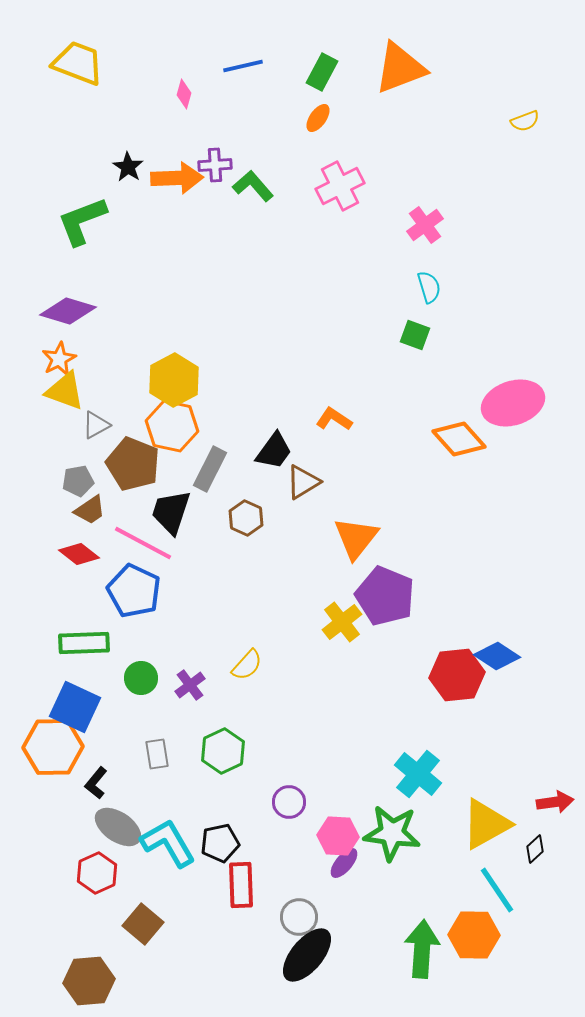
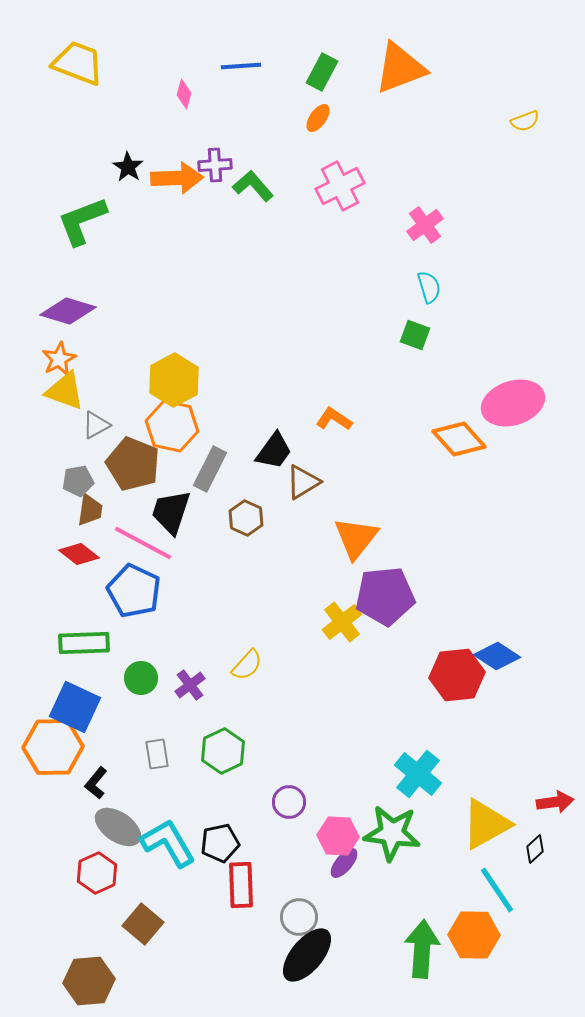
blue line at (243, 66): moved 2 px left; rotated 9 degrees clockwise
brown trapezoid at (90, 510): rotated 48 degrees counterclockwise
purple pentagon at (385, 596): rotated 28 degrees counterclockwise
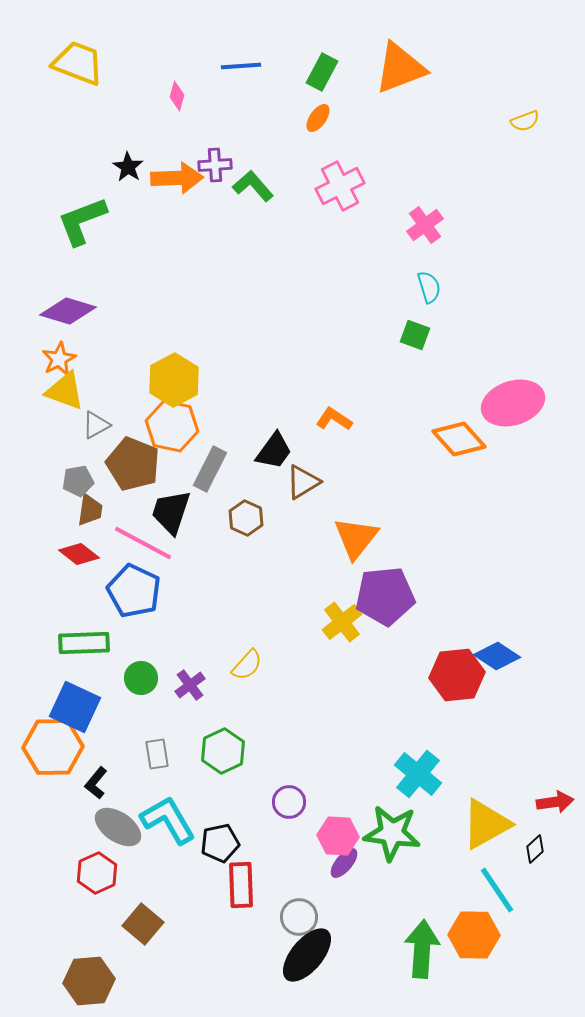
pink diamond at (184, 94): moved 7 px left, 2 px down
cyan L-shape at (168, 843): moved 23 px up
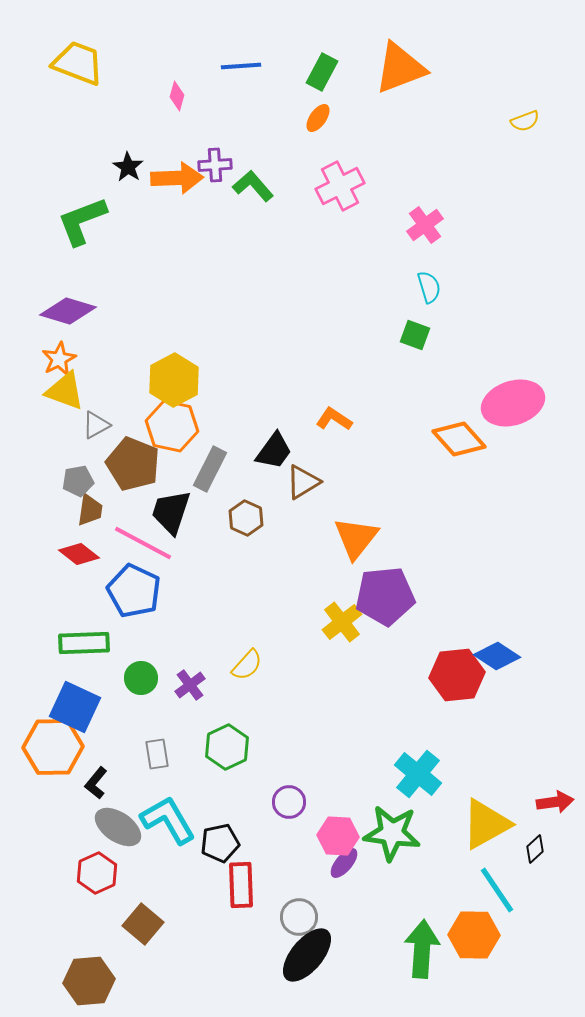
green hexagon at (223, 751): moved 4 px right, 4 px up
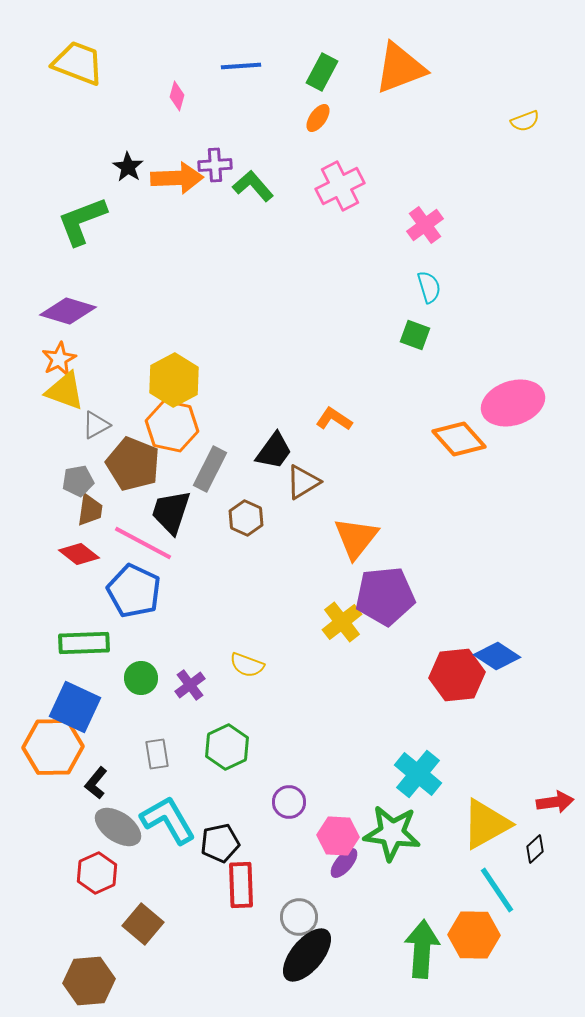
yellow semicircle at (247, 665): rotated 68 degrees clockwise
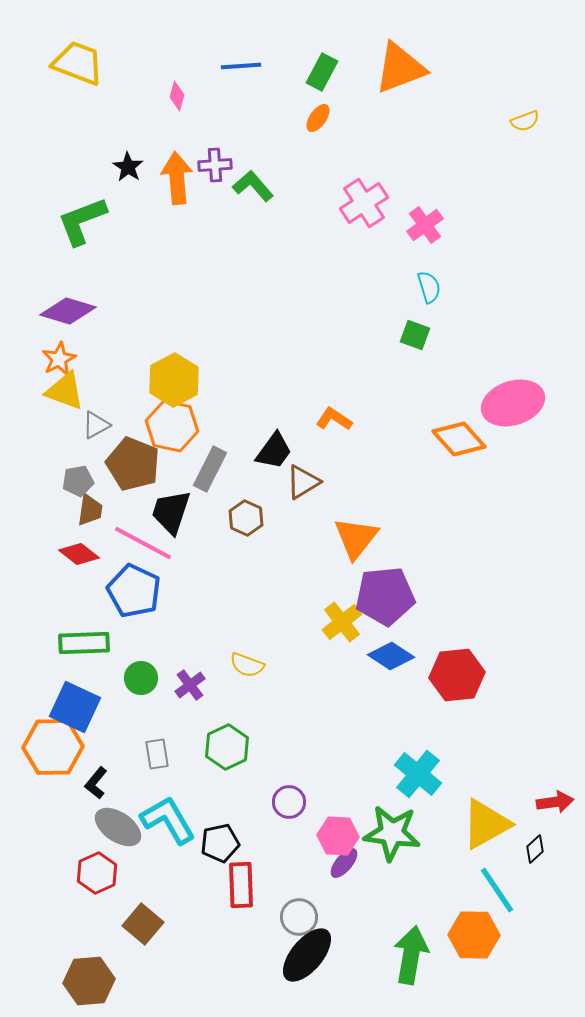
orange arrow at (177, 178): rotated 93 degrees counterclockwise
pink cross at (340, 186): moved 24 px right, 17 px down; rotated 6 degrees counterclockwise
blue diamond at (497, 656): moved 106 px left
green arrow at (422, 949): moved 11 px left, 6 px down; rotated 6 degrees clockwise
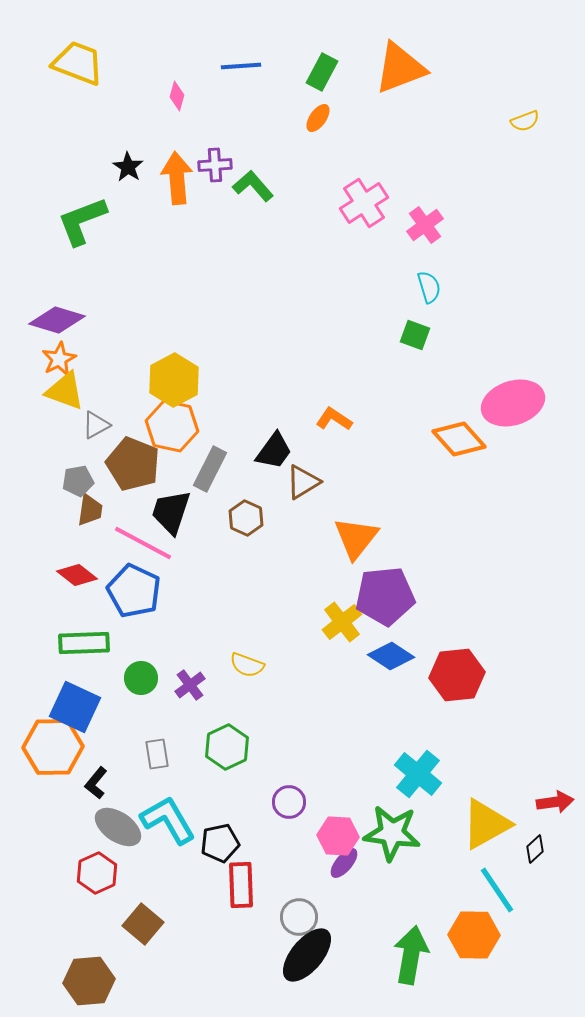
purple diamond at (68, 311): moved 11 px left, 9 px down
red diamond at (79, 554): moved 2 px left, 21 px down
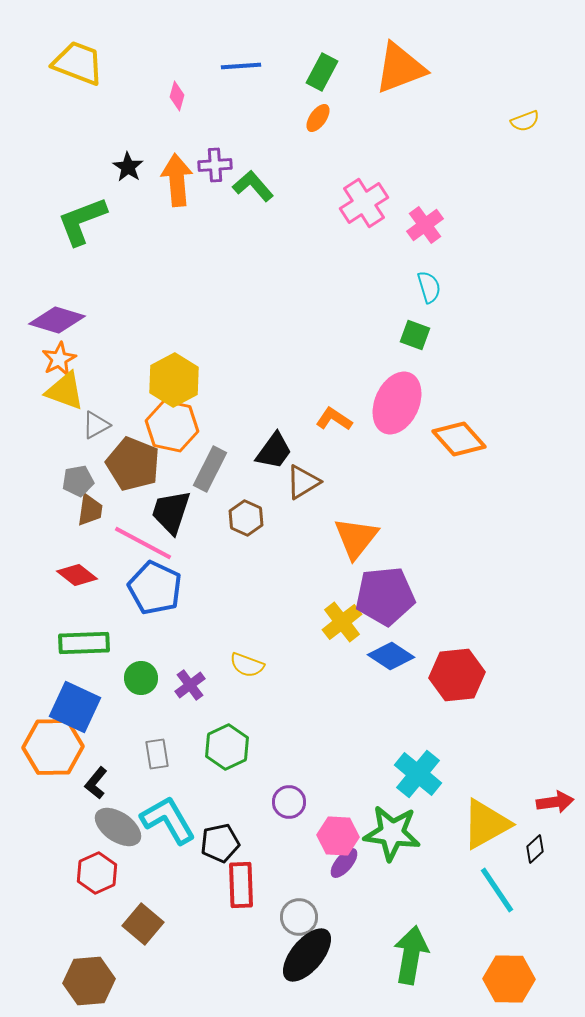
orange arrow at (177, 178): moved 2 px down
pink ellipse at (513, 403): moved 116 px left; rotated 48 degrees counterclockwise
blue pentagon at (134, 591): moved 21 px right, 3 px up
orange hexagon at (474, 935): moved 35 px right, 44 px down
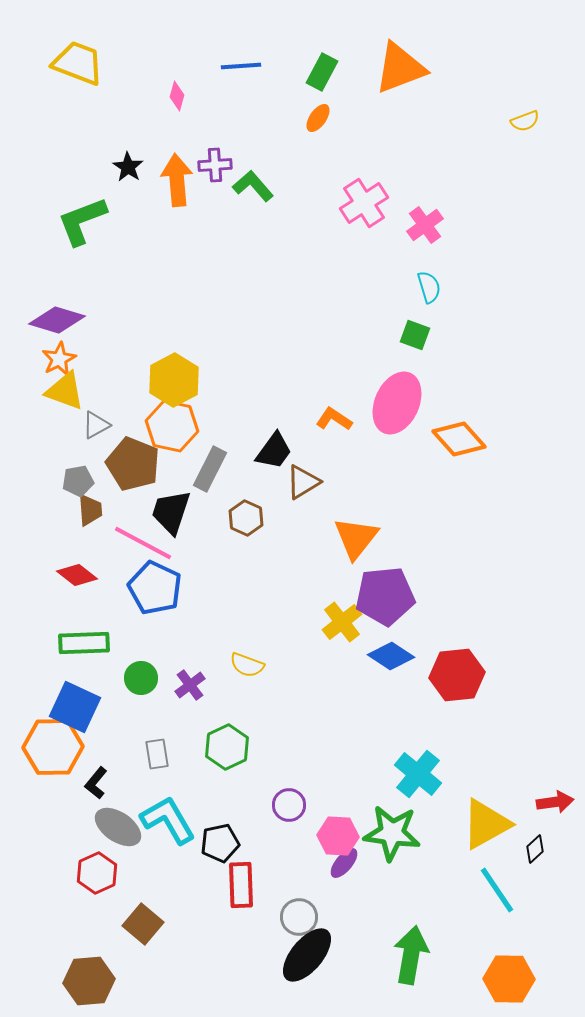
brown trapezoid at (90, 510): rotated 12 degrees counterclockwise
purple circle at (289, 802): moved 3 px down
